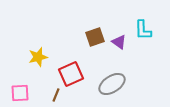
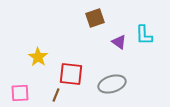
cyan L-shape: moved 1 px right, 5 px down
brown square: moved 19 px up
yellow star: rotated 24 degrees counterclockwise
red square: rotated 30 degrees clockwise
gray ellipse: rotated 16 degrees clockwise
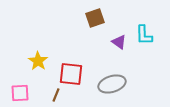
yellow star: moved 4 px down
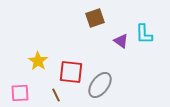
cyan L-shape: moved 1 px up
purple triangle: moved 2 px right, 1 px up
red square: moved 2 px up
gray ellipse: moved 12 px left, 1 px down; rotated 36 degrees counterclockwise
brown line: rotated 48 degrees counterclockwise
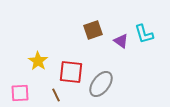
brown square: moved 2 px left, 12 px down
cyan L-shape: rotated 15 degrees counterclockwise
gray ellipse: moved 1 px right, 1 px up
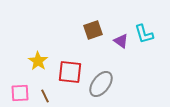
red square: moved 1 px left
brown line: moved 11 px left, 1 px down
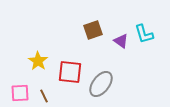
brown line: moved 1 px left
